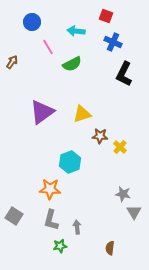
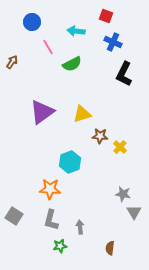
gray arrow: moved 3 px right
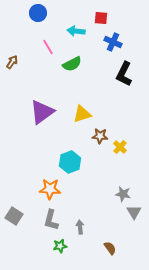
red square: moved 5 px left, 2 px down; rotated 16 degrees counterclockwise
blue circle: moved 6 px right, 9 px up
brown semicircle: rotated 136 degrees clockwise
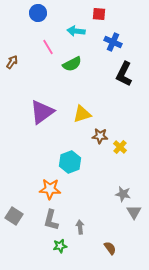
red square: moved 2 px left, 4 px up
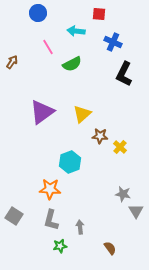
yellow triangle: rotated 24 degrees counterclockwise
gray triangle: moved 2 px right, 1 px up
